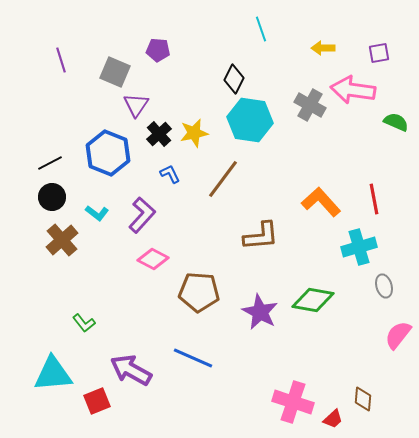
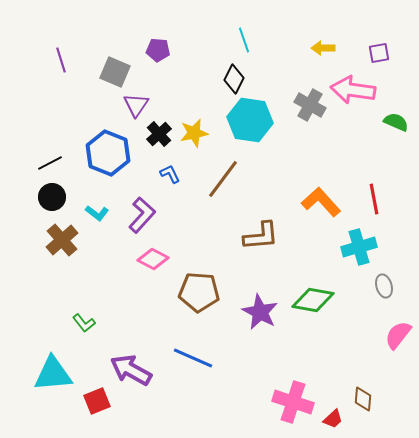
cyan line: moved 17 px left, 11 px down
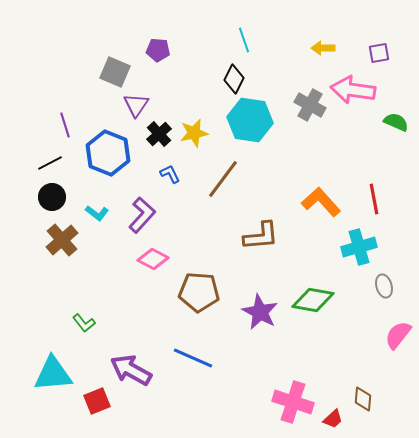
purple line: moved 4 px right, 65 px down
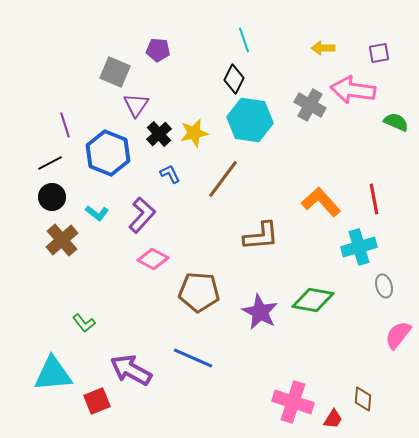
red trapezoid: rotated 15 degrees counterclockwise
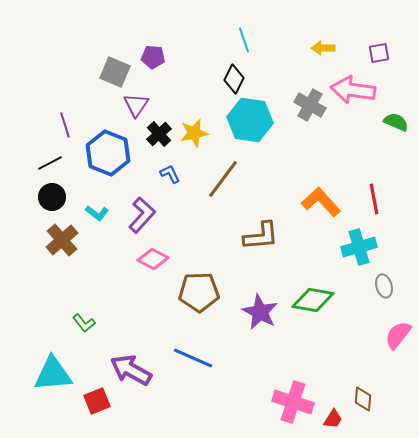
purple pentagon: moved 5 px left, 7 px down
brown pentagon: rotated 6 degrees counterclockwise
